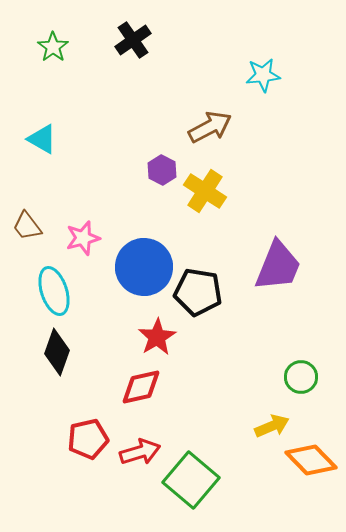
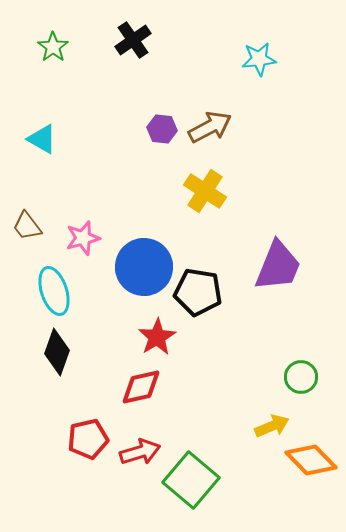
cyan star: moved 4 px left, 16 px up
purple hexagon: moved 41 px up; rotated 20 degrees counterclockwise
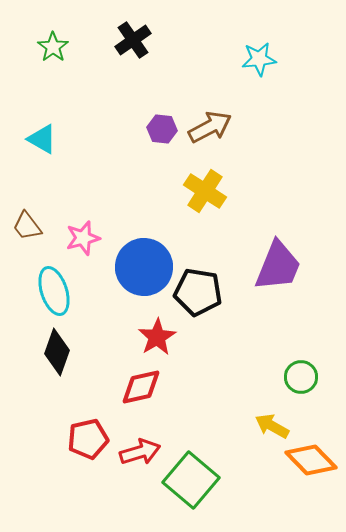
yellow arrow: rotated 128 degrees counterclockwise
